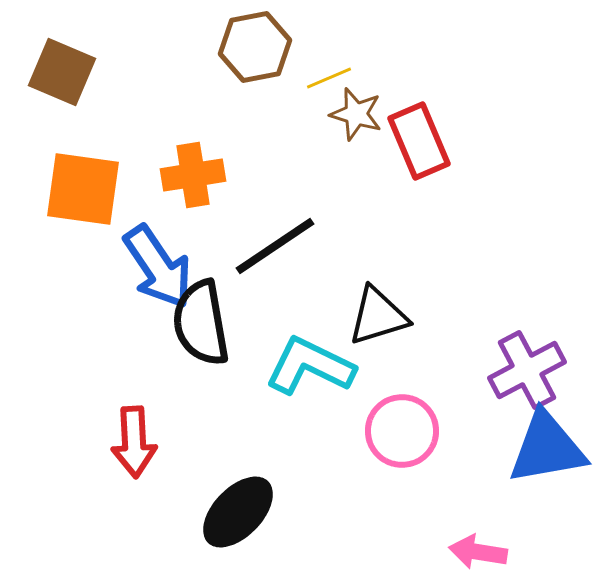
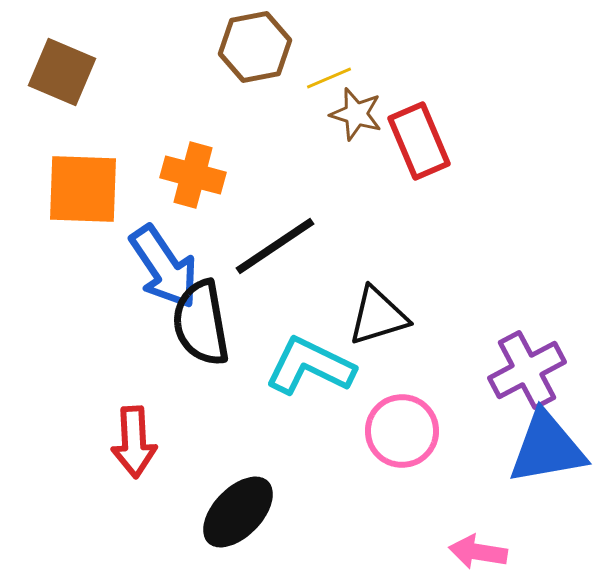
orange cross: rotated 24 degrees clockwise
orange square: rotated 6 degrees counterclockwise
blue arrow: moved 6 px right
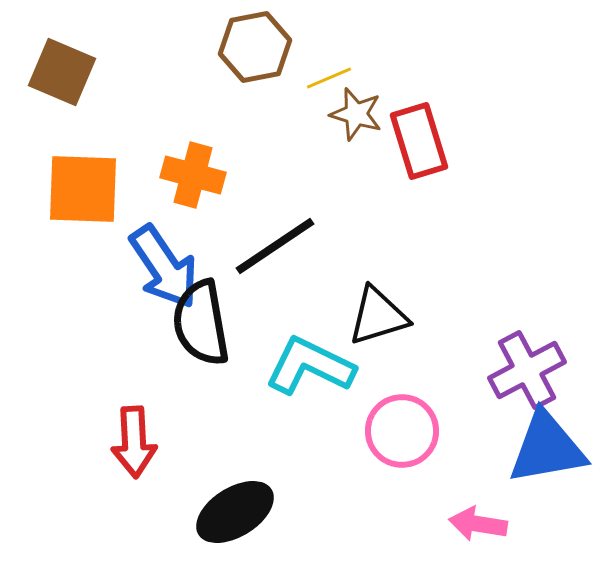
red rectangle: rotated 6 degrees clockwise
black ellipse: moved 3 px left; rotated 14 degrees clockwise
pink arrow: moved 28 px up
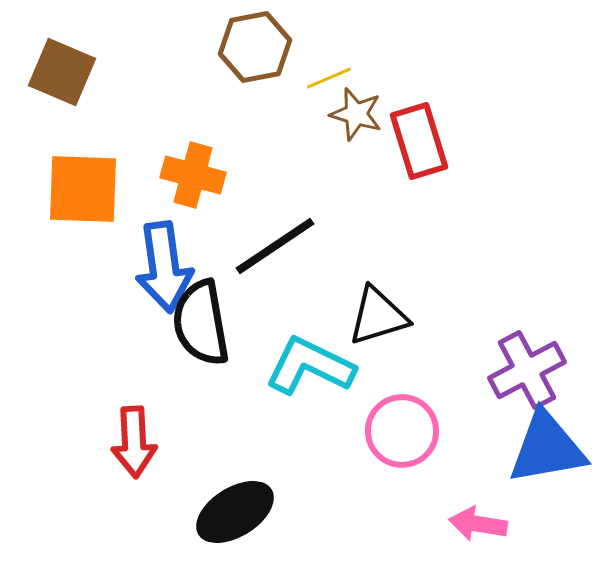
blue arrow: rotated 26 degrees clockwise
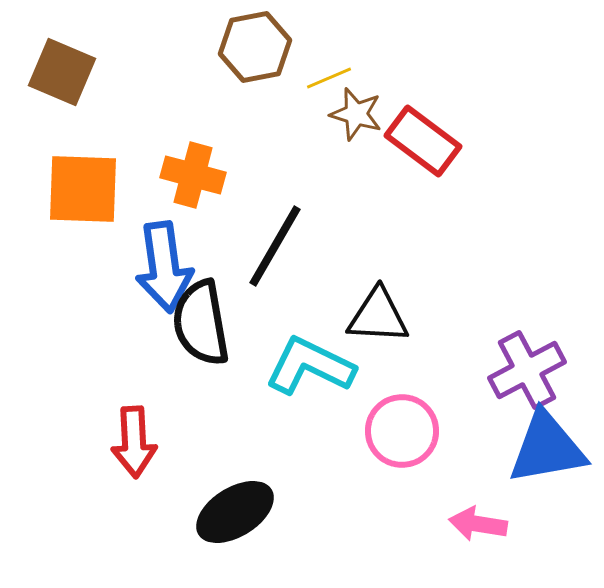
red rectangle: moved 4 px right; rotated 36 degrees counterclockwise
black line: rotated 26 degrees counterclockwise
black triangle: rotated 20 degrees clockwise
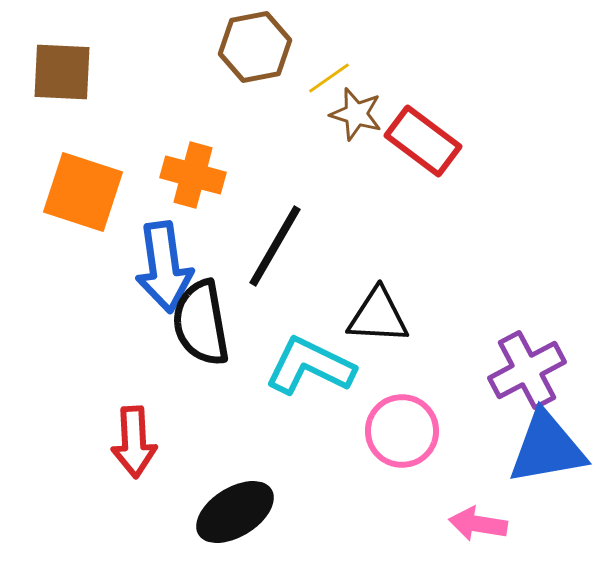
brown square: rotated 20 degrees counterclockwise
yellow line: rotated 12 degrees counterclockwise
orange square: moved 3 px down; rotated 16 degrees clockwise
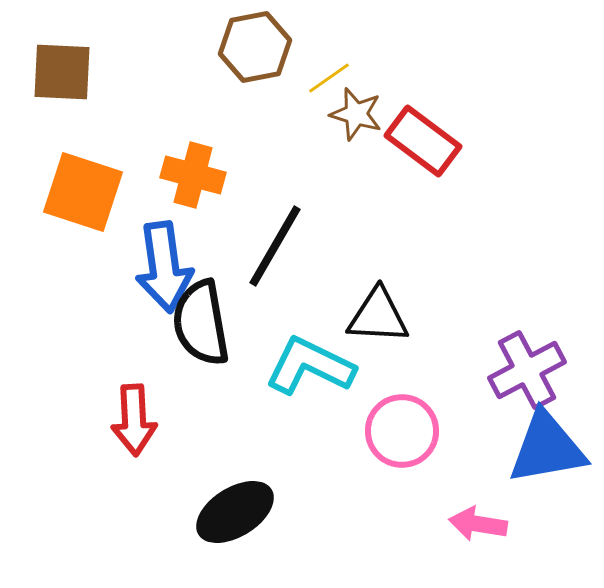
red arrow: moved 22 px up
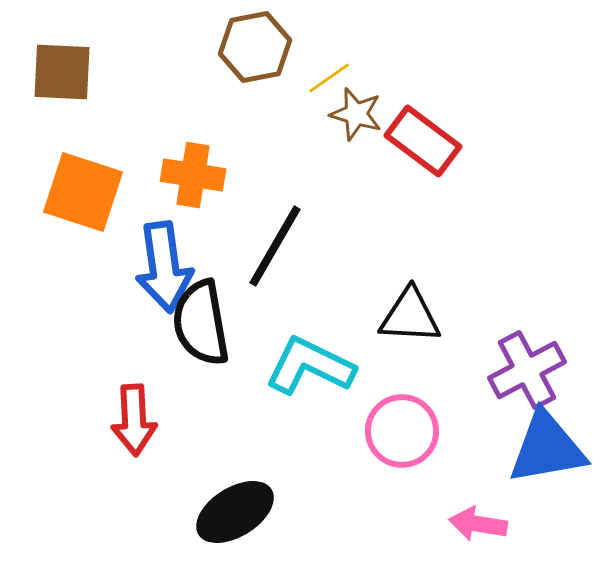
orange cross: rotated 6 degrees counterclockwise
black triangle: moved 32 px right
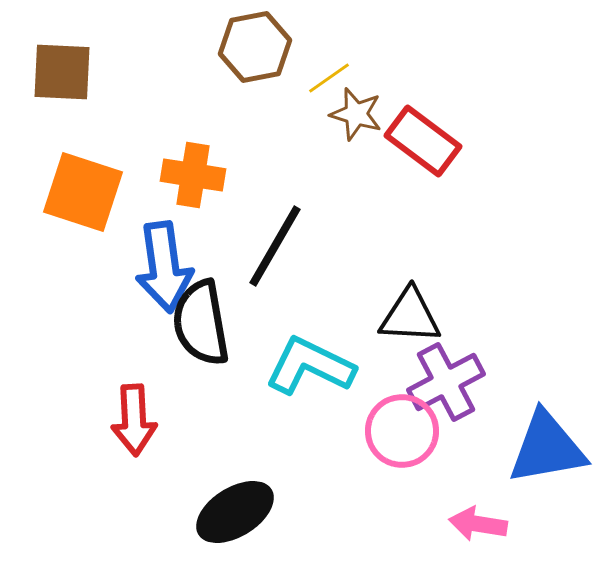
purple cross: moved 81 px left, 12 px down
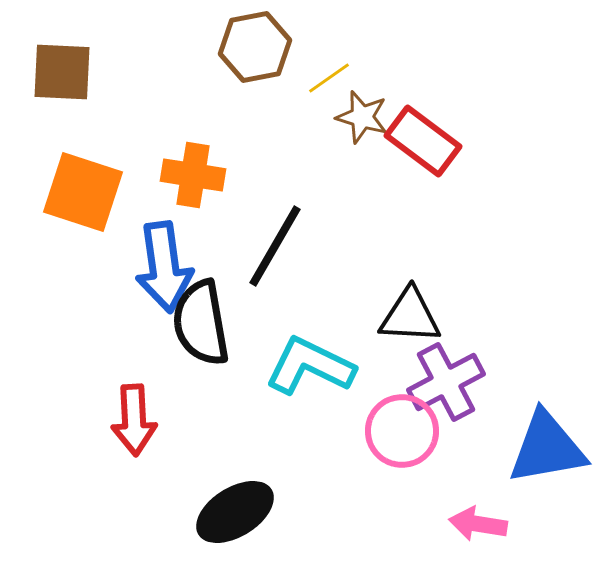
brown star: moved 6 px right, 3 px down
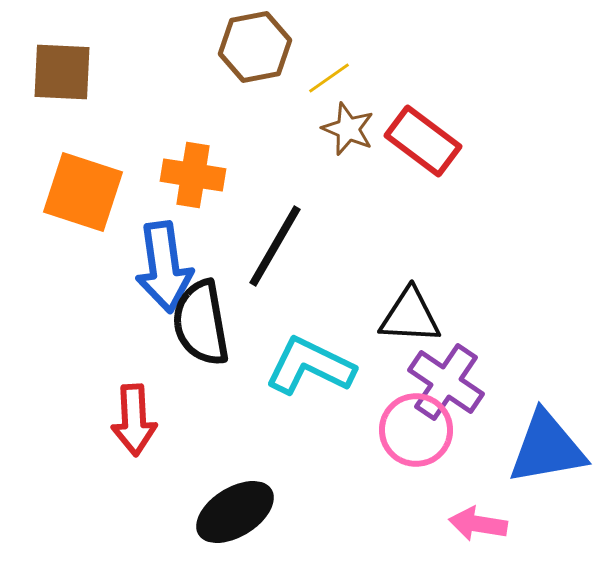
brown star: moved 14 px left, 12 px down; rotated 6 degrees clockwise
purple cross: rotated 28 degrees counterclockwise
pink circle: moved 14 px right, 1 px up
